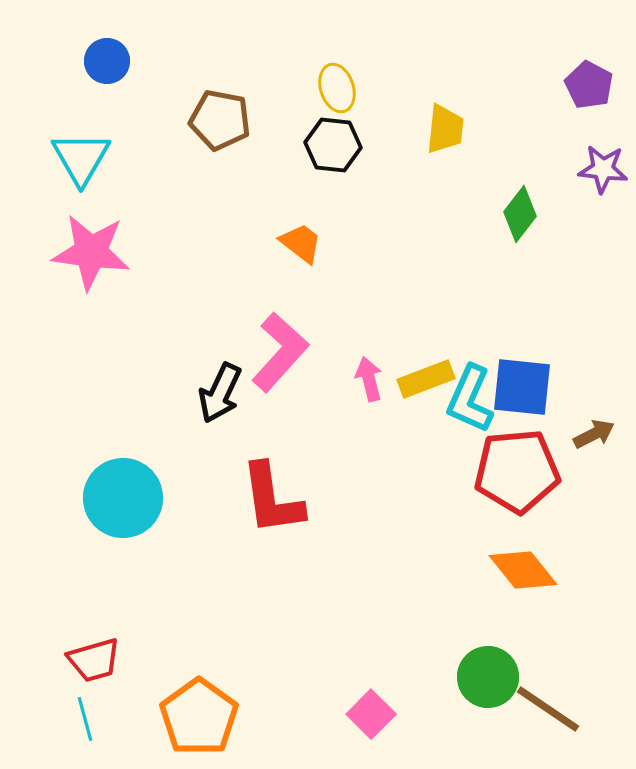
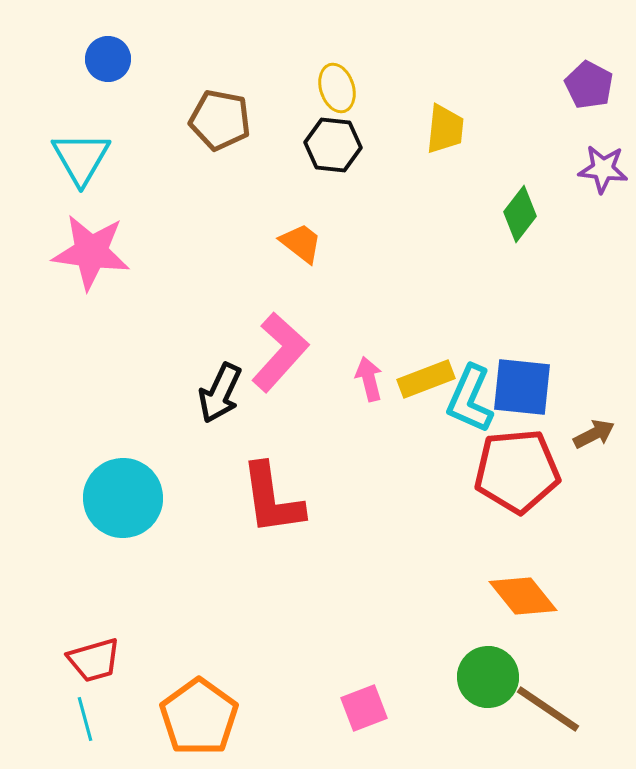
blue circle: moved 1 px right, 2 px up
orange diamond: moved 26 px down
pink square: moved 7 px left, 6 px up; rotated 24 degrees clockwise
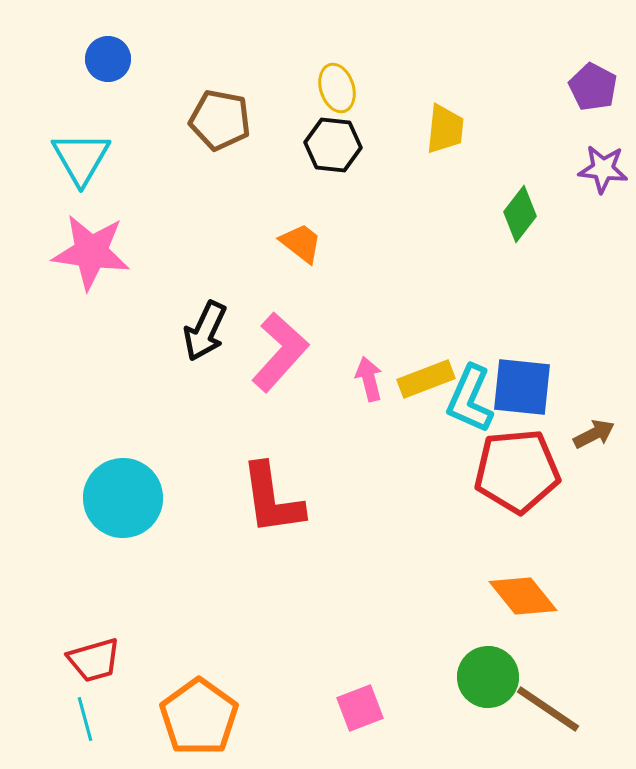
purple pentagon: moved 4 px right, 2 px down
black arrow: moved 15 px left, 62 px up
pink square: moved 4 px left
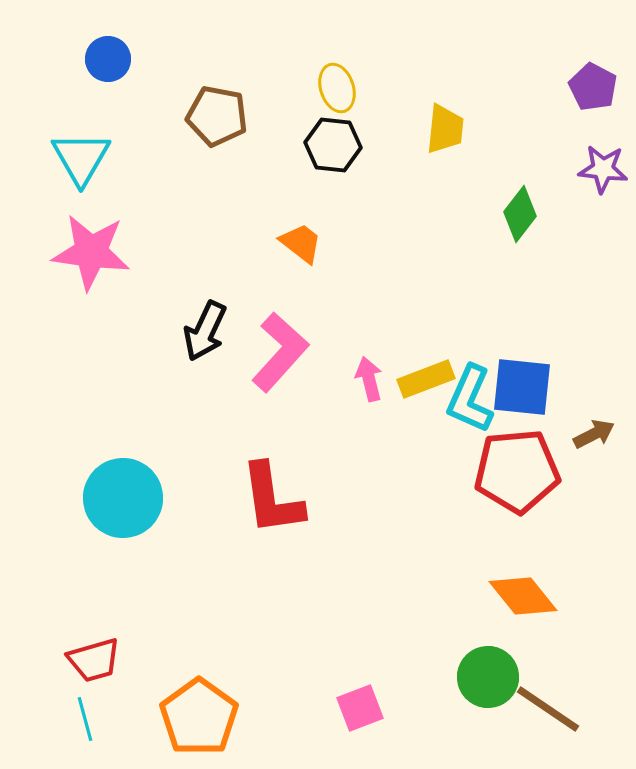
brown pentagon: moved 3 px left, 4 px up
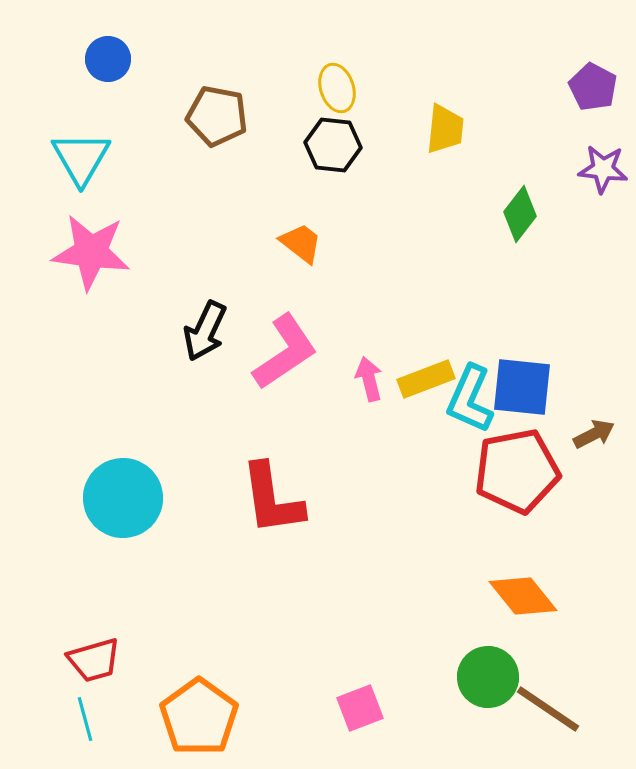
pink L-shape: moved 5 px right; rotated 14 degrees clockwise
red pentagon: rotated 6 degrees counterclockwise
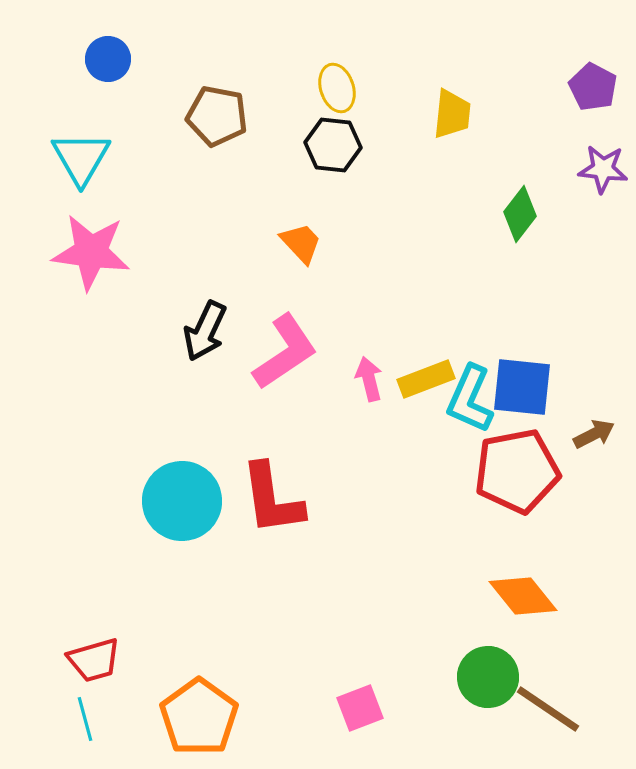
yellow trapezoid: moved 7 px right, 15 px up
orange trapezoid: rotated 9 degrees clockwise
cyan circle: moved 59 px right, 3 px down
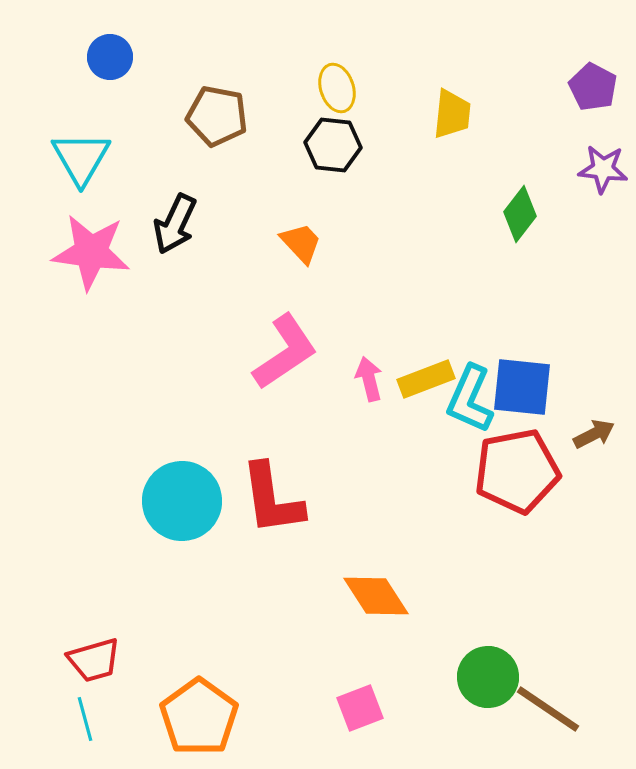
blue circle: moved 2 px right, 2 px up
black arrow: moved 30 px left, 107 px up
orange diamond: moved 147 px left; rotated 6 degrees clockwise
